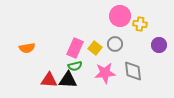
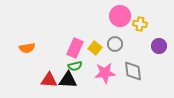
purple circle: moved 1 px down
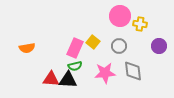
gray circle: moved 4 px right, 2 px down
yellow square: moved 2 px left, 6 px up
red triangle: moved 2 px right, 1 px up
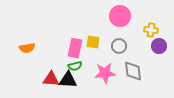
yellow cross: moved 11 px right, 6 px down
yellow square: rotated 32 degrees counterclockwise
pink rectangle: rotated 12 degrees counterclockwise
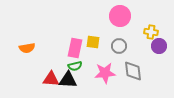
yellow cross: moved 2 px down
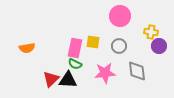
green semicircle: moved 2 px up; rotated 40 degrees clockwise
gray diamond: moved 4 px right
red triangle: rotated 48 degrees counterclockwise
